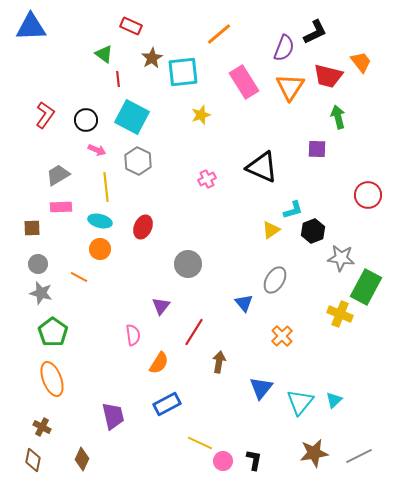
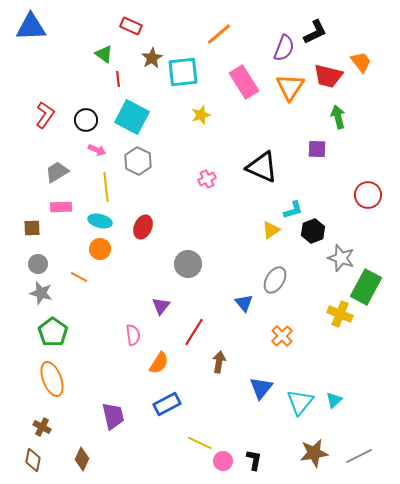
gray trapezoid at (58, 175): moved 1 px left, 3 px up
gray star at (341, 258): rotated 12 degrees clockwise
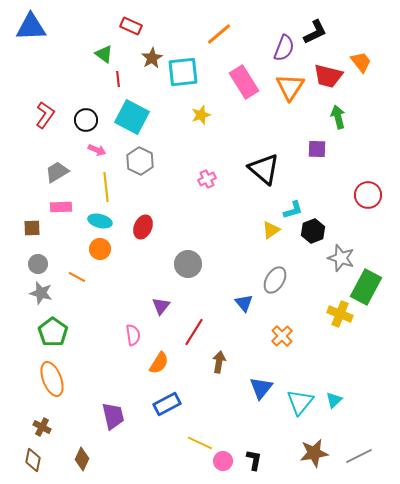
gray hexagon at (138, 161): moved 2 px right
black triangle at (262, 167): moved 2 px right, 2 px down; rotated 16 degrees clockwise
orange line at (79, 277): moved 2 px left
